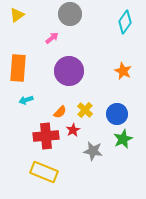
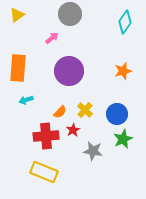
orange star: rotated 30 degrees clockwise
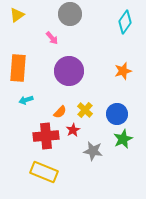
pink arrow: rotated 88 degrees clockwise
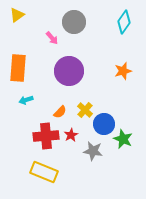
gray circle: moved 4 px right, 8 px down
cyan diamond: moved 1 px left
blue circle: moved 13 px left, 10 px down
red star: moved 2 px left, 5 px down
green star: rotated 24 degrees counterclockwise
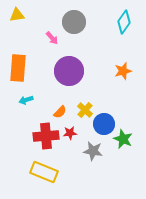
yellow triangle: rotated 28 degrees clockwise
red star: moved 1 px left, 2 px up; rotated 24 degrees clockwise
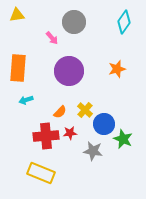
orange star: moved 6 px left, 2 px up
yellow rectangle: moved 3 px left, 1 px down
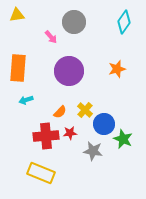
pink arrow: moved 1 px left, 1 px up
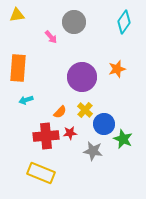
purple circle: moved 13 px right, 6 px down
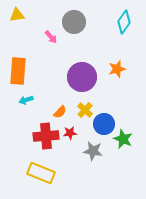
orange rectangle: moved 3 px down
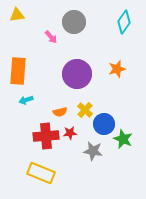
purple circle: moved 5 px left, 3 px up
orange semicircle: rotated 32 degrees clockwise
